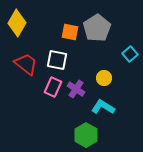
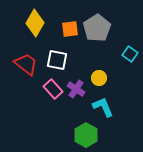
yellow diamond: moved 18 px right
orange square: moved 3 px up; rotated 18 degrees counterclockwise
cyan square: rotated 14 degrees counterclockwise
yellow circle: moved 5 px left
pink rectangle: moved 2 px down; rotated 66 degrees counterclockwise
cyan L-shape: rotated 35 degrees clockwise
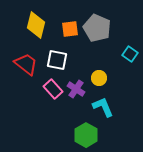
yellow diamond: moved 1 px right, 2 px down; rotated 16 degrees counterclockwise
gray pentagon: rotated 16 degrees counterclockwise
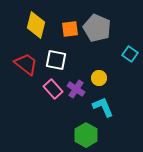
white square: moved 1 px left
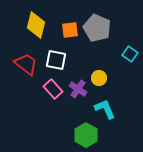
orange square: moved 1 px down
purple cross: moved 2 px right
cyan L-shape: moved 2 px right, 2 px down
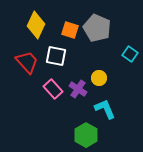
yellow diamond: rotated 12 degrees clockwise
orange square: rotated 24 degrees clockwise
white square: moved 4 px up
red trapezoid: moved 1 px right, 2 px up; rotated 10 degrees clockwise
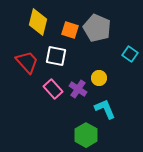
yellow diamond: moved 2 px right, 3 px up; rotated 12 degrees counterclockwise
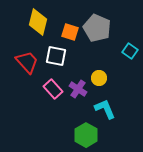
orange square: moved 2 px down
cyan square: moved 3 px up
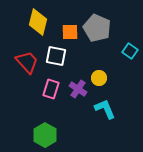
orange square: rotated 18 degrees counterclockwise
pink rectangle: moved 2 px left; rotated 60 degrees clockwise
green hexagon: moved 41 px left
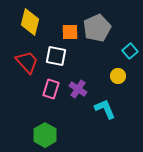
yellow diamond: moved 8 px left
gray pentagon: rotated 24 degrees clockwise
cyan square: rotated 14 degrees clockwise
yellow circle: moved 19 px right, 2 px up
